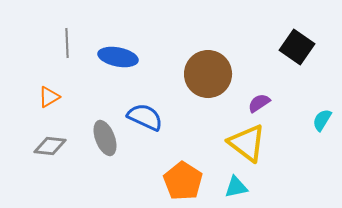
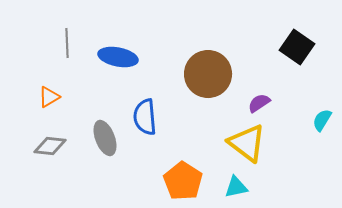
blue semicircle: rotated 120 degrees counterclockwise
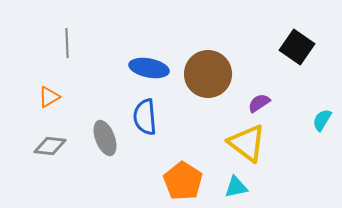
blue ellipse: moved 31 px right, 11 px down
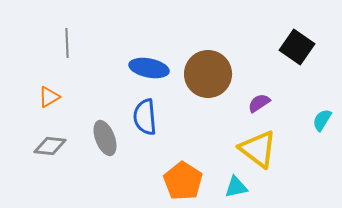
yellow triangle: moved 11 px right, 6 px down
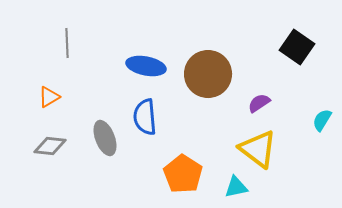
blue ellipse: moved 3 px left, 2 px up
orange pentagon: moved 7 px up
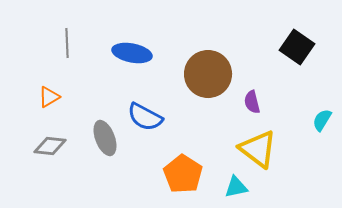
blue ellipse: moved 14 px left, 13 px up
purple semicircle: moved 7 px left, 1 px up; rotated 70 degrees counterclockwise
blue semicircle: rotated 57 degrees counterclockwise
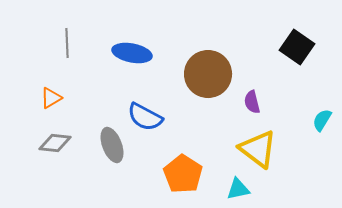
orange triangle: moved 2 px right, 1 px down
gray ellipse: moved 7 px right, 7 px down
gray diamond: moved 5 px right, 3 px up
cyan triangle: moved 2 px right, 2 px down
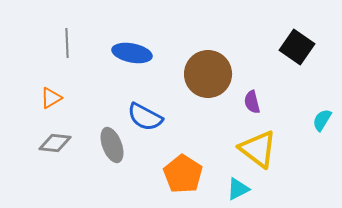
cyan triangle: rotated 15 degrees counterclockwise
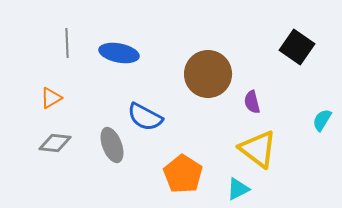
blue ellipse: moved 13 px left
